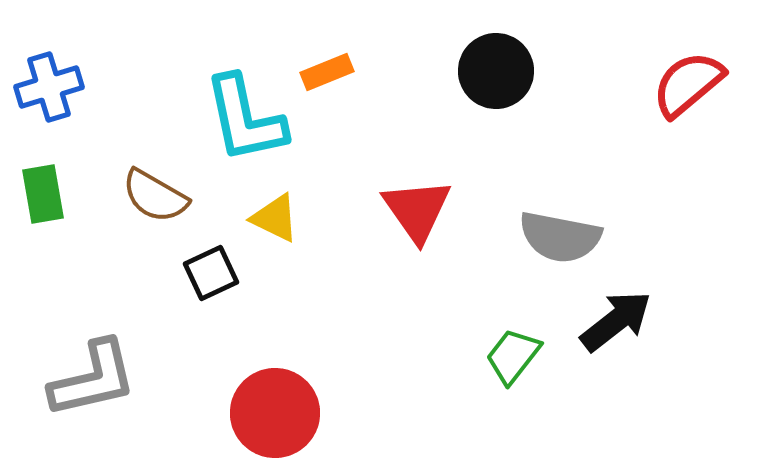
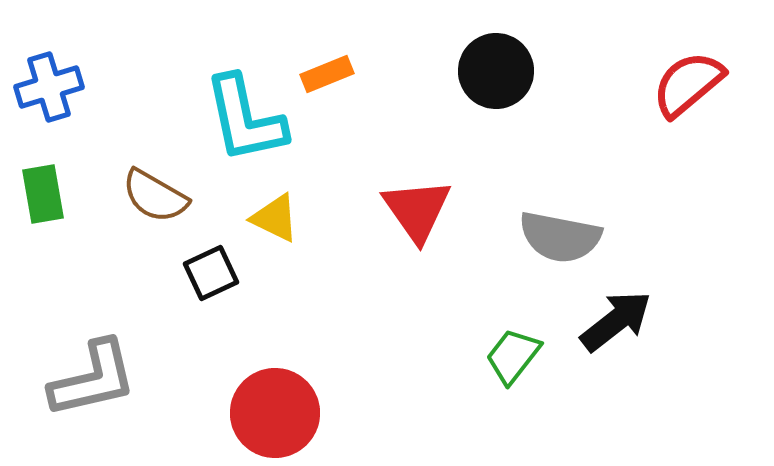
orange rectangle: moved 2 px down
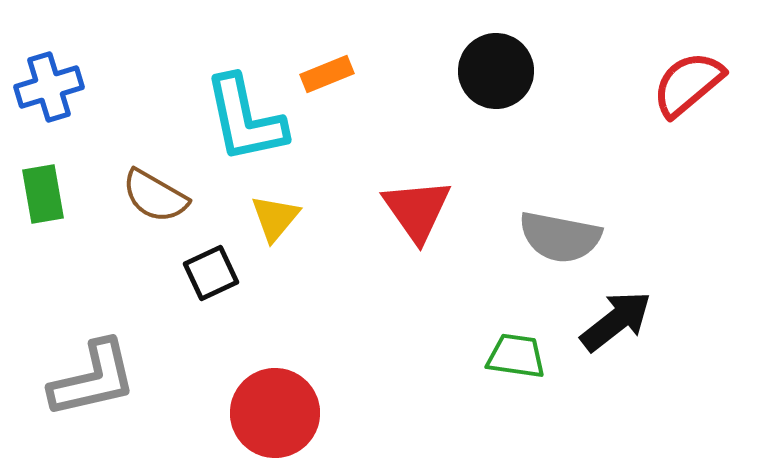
yellow triangle: rotated 44 degrees clockwise
green trapezoid: moved 3 px right; rotated 60 degrees clockwise
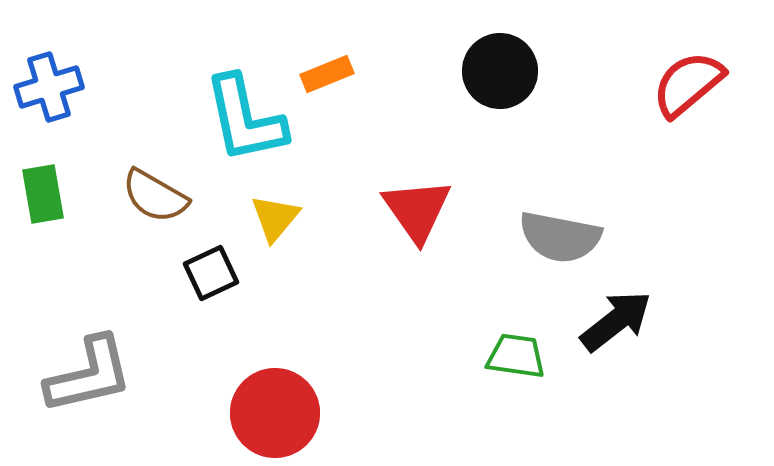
black circle: moved 4 px right
gray L-shape: moved 4 px left, 4 px up
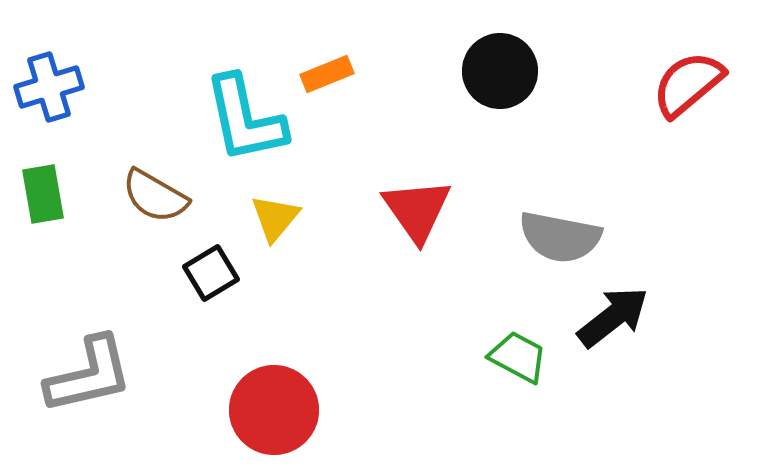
black square: rotated 6 degrees counterclockwise
black arrow: moved 3 px left, 4 px up
green trapezoid: moved 2 px right, 1 px down; rotated 20 degrees clockwise
red circle: moved 1 px left, 3 px up
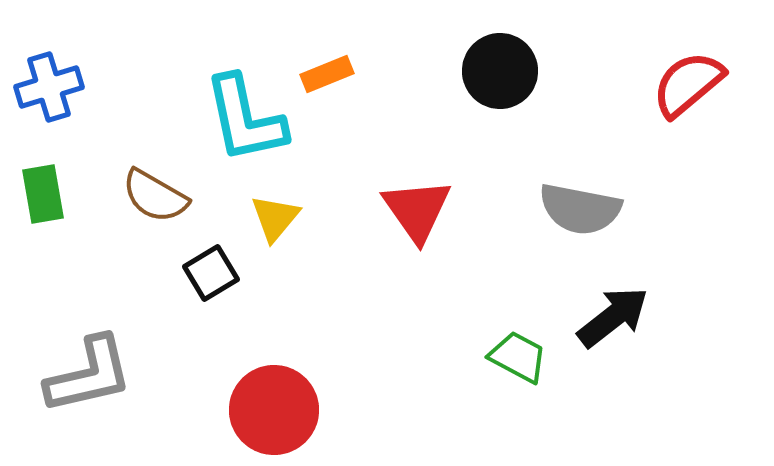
gray semicircle: moved 20 px right, 28 px up
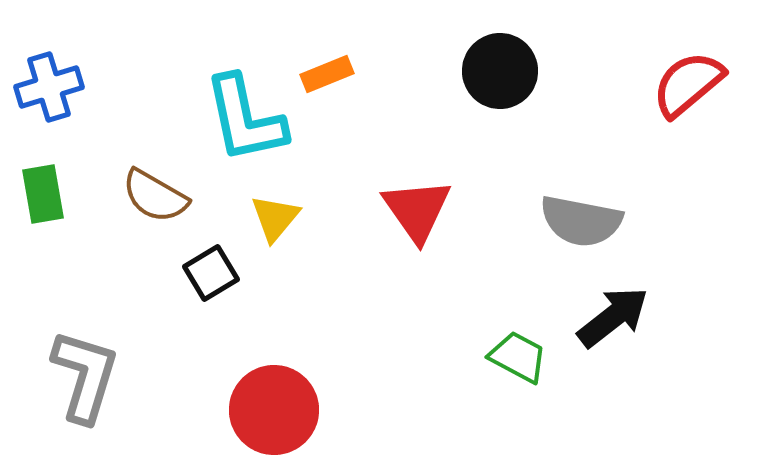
gray semicircle: moved 1 px right, 12 px down
gray L-shape: moved 4 px left, 1 px down; rotated 60 degrees counterclockwise
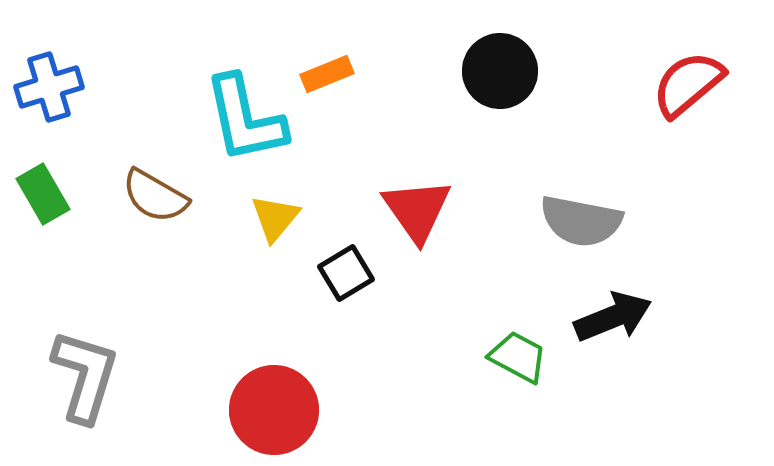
green rectangle: rotated 20 degrees counterclockwise
black square: moved 135 px right
black arrow: rotated 16 degrees clockwise
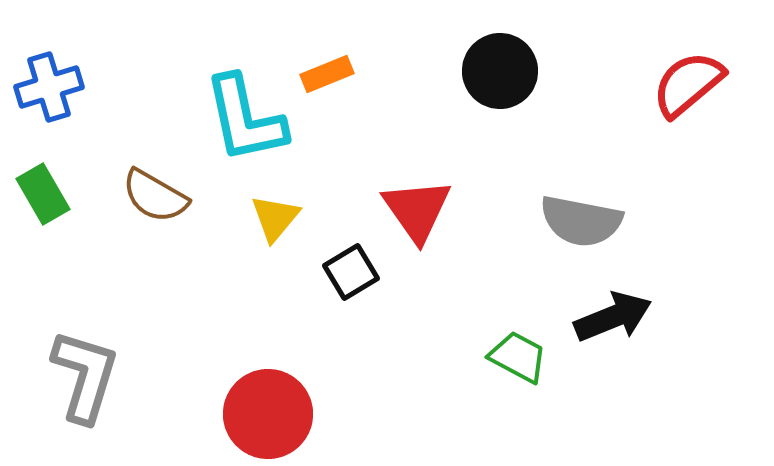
black square: moved 5 px right, 1 px up
red circle: moved 6 px left, 4 px down
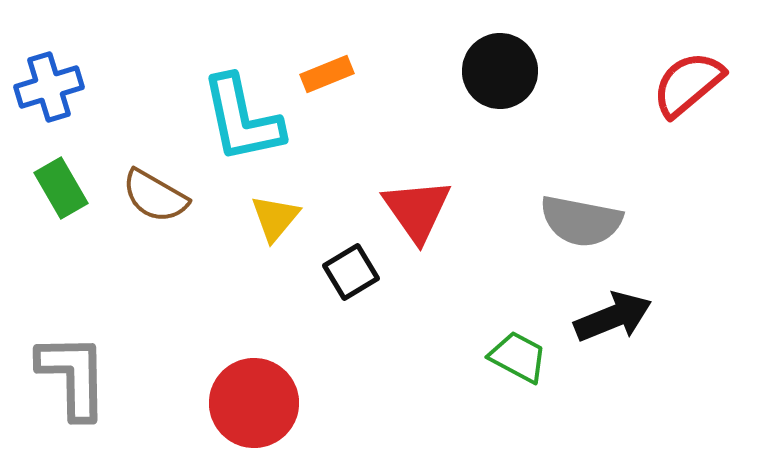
cyan L-shape: moved 3 px left
green rectangle: moved 18 px right, 6 px up
gray L-shape: moved 12 px left; rotated 18 degrees counterclockwise
red circle: moved 14 px left, 11 px up
